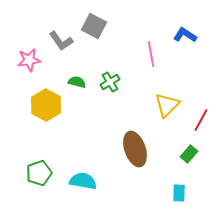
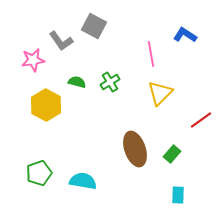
pink star: moved 4 px right
yellow triangle: moved 7 px left, 12 px up
red line: rotated 25 degrees clockwise
green rectangle: moved 17 px left
cyan rectangle: moved 1 px left, 2 px down
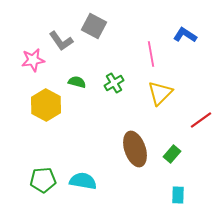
green cross: moved 4 px right, 1 px down
green pentagon: moved 4 px right, 7 px down; rotated 15 degrees clockwise
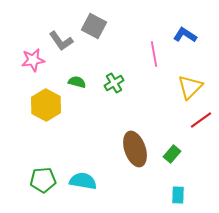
pink line: moved 3 px right
yellow triangle: moved 30 px right, 6 px up
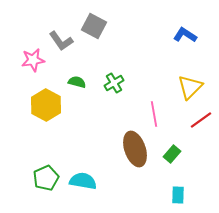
pink line: moved 60 px down
green pentagon: moved 3 px right, 2 px up; rotated 20 degrees counterclockwise
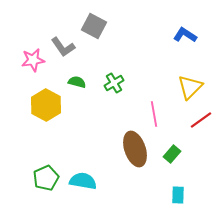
gray L-shape: moved 2 px right, 6 px down
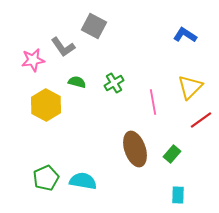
pink line: moved 1 px left, 12 px up
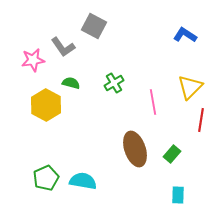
green semicircle: moved 6 px left, 1 px down
red line: rotated 45 degrees counterclockwise
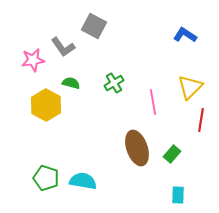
brown ellipse: moved 2 px right, 1 px up
green pentagon: rotated 30 degrees counterclockwise
